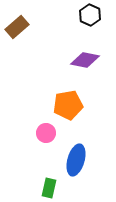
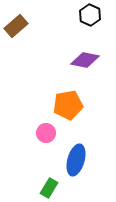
brown rectangle: moved 1 px left, 1 px up
green rectangle: rotated 18 degrees clockwise
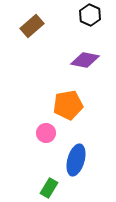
brown rectangle: moved 16 px right
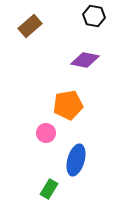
black hexagon: moved 4 px right, 1 px down; rotated 15 degrees counterclockwise
brown rectangle: moved 2 px left
green rectangle: moved 1 px down
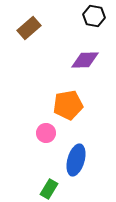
brown rectangle: moved 1 px left, 2 px down
purple diamond: rotated 12 degrees counterclockwise
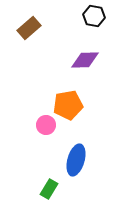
pink circle: moved 8 px up
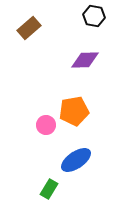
orange pentagon: moved 6 px right, 6 px down
blue ellipse: rotated 40 degrees clockwise
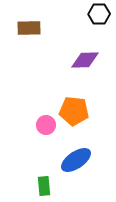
black hexagon: moved 5 px right, 2 px up; rotated 10 degrees counterclockwise
brown rectangle: rotated 40 degrees clockwise
orange pentagon: rotated 16 degrees clockwise
green rectangle: moved 5 px left, 3 px up; rotated 36 degrees counterclockwise
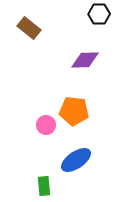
brown rectangle: rotated 40 degrees clockwise
